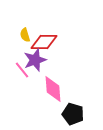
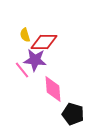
purple star: rotated 25 degrees clockwise
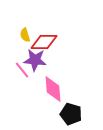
black pentagon: moved 2 px left
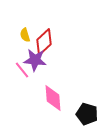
red diamond: rotated 44 degrees counterclockwise
pink diamond: moved 9 px down
black pentagon: moved 16 px right
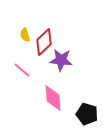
purple star: moved 26 px right
pink line: rotated 12 degrees counterclockwise
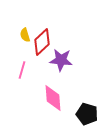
red diamond: moved 2 px left
pink line: rotated 66 degrees clockwise
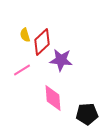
pink line: rotated 42 degrees clockwise
black pentagon: rotated 20 degrees counterclockwise
